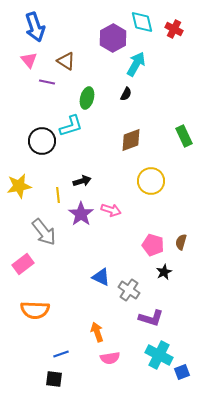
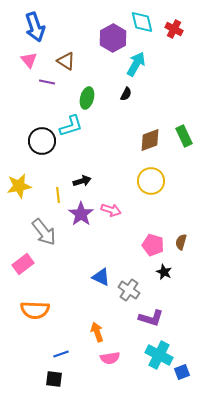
brown diamond: moved 19 px right
black star: rotated 21 degrees counterclockwise
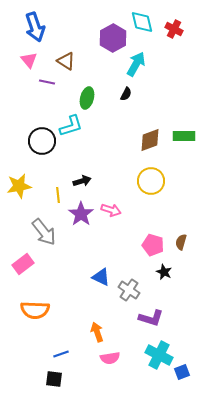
green rectangle: rotated 65 degrees counterclockwise
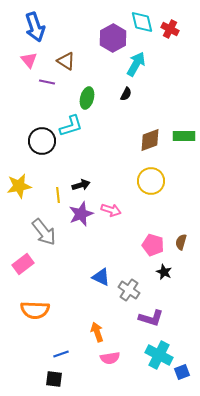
red cross: moved 4 px left
black arrow: moved 1 px left, 4 px down
purple star: rotated 15 degrees clockwise
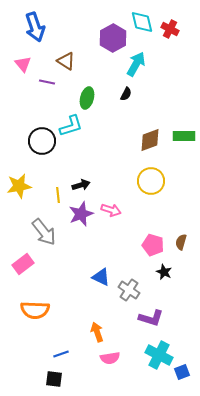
pink triangle: moved 6 px left, 4 px down
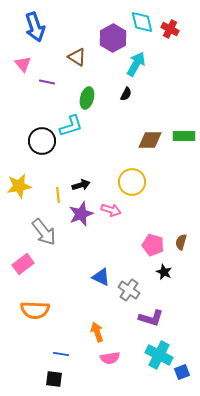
brown triangle: moved 11 px right, 4 px up
brown diamond: rotated 20 degrees clockwise
yellow circle: moved 19 px left, 1 px down
blue line: rotated 28 degrees clockwise
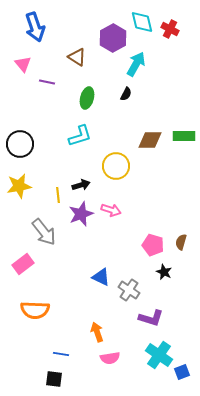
cyan L-shape: moved 9 px right, 10 px down
black circle: moved 22 px left, 3 px down
yellow circle: moved 16 px left, 16 px up
cyan cross: rotated 8 degrees clockwise
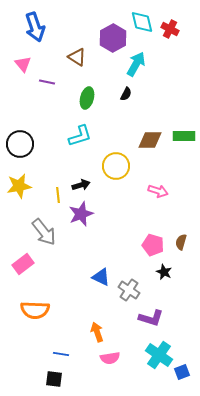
pink arrow: moved 47 px right, 19 px up
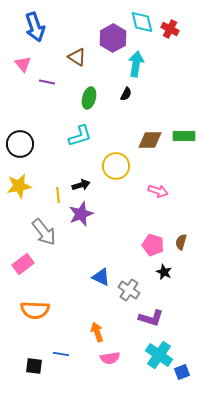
cyan arrow: rotated 20 degrees counterclockwise
green ellipse: moved 2 px right
black square: moved 20 px left, 13 px up
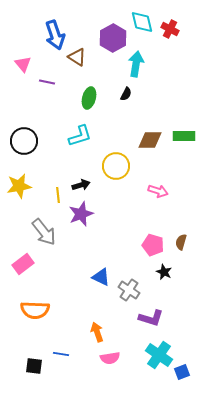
blue arrow: moved 20 px right, 8 px down
black circle: moved 4 px right, 3 px up
